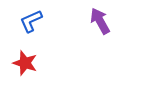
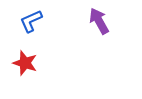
purple arrow: moved 1 px left
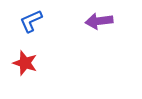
purple arrow: rotated 68 degrees counterclockwise
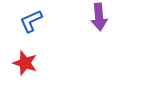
purple arrow: moved 4 px up; rotated 88 degrees counterclockwise
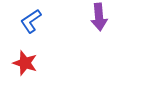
blue L-shape: rotated 10 degrees counterclockwise
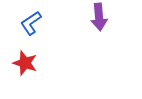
blue L-shape: moved 2 px down
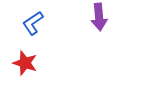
blue L-shape: moved 2 px right
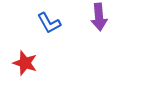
blue L-shape: moved 16 px right; rotated 85 degrees counterclockwise
